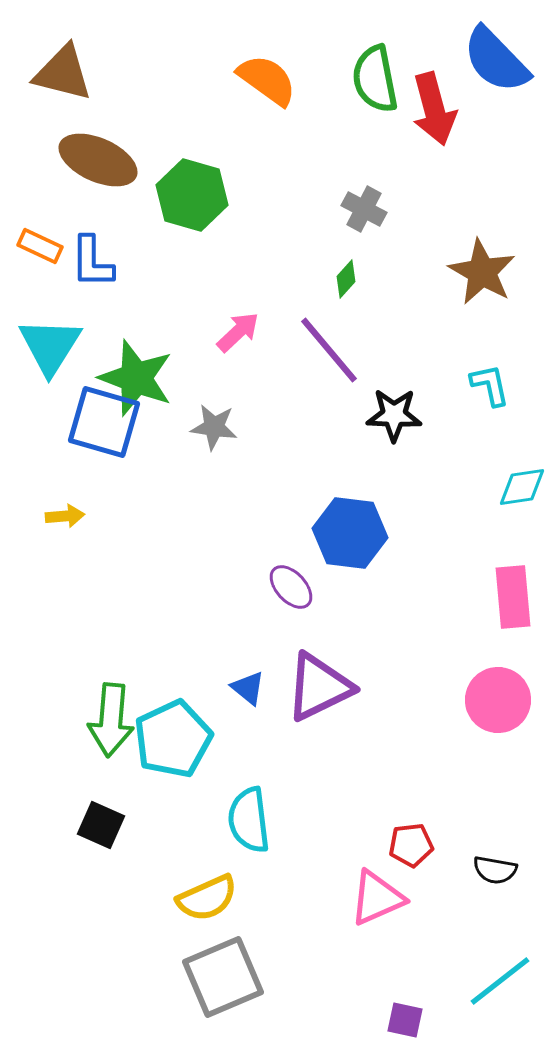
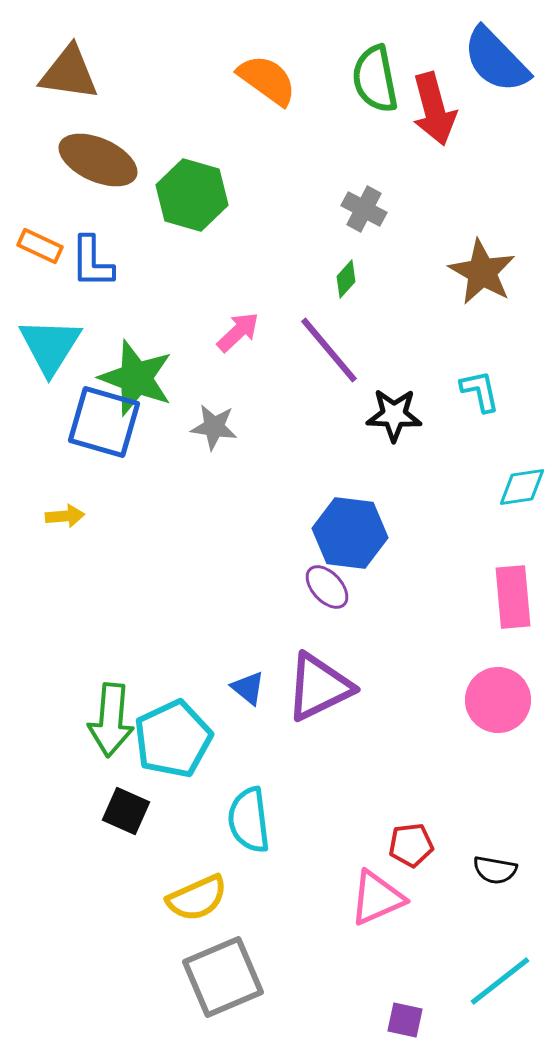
brown triangle: moved 6 px right; rotated 6 degrees counterclockwise
cyan L-shape: moved 10 px left, 6 px down
purple ellipse: moved 36 px right
black square: moved 25 px right, 14 px up
yellow semicircle: moved 10 px left
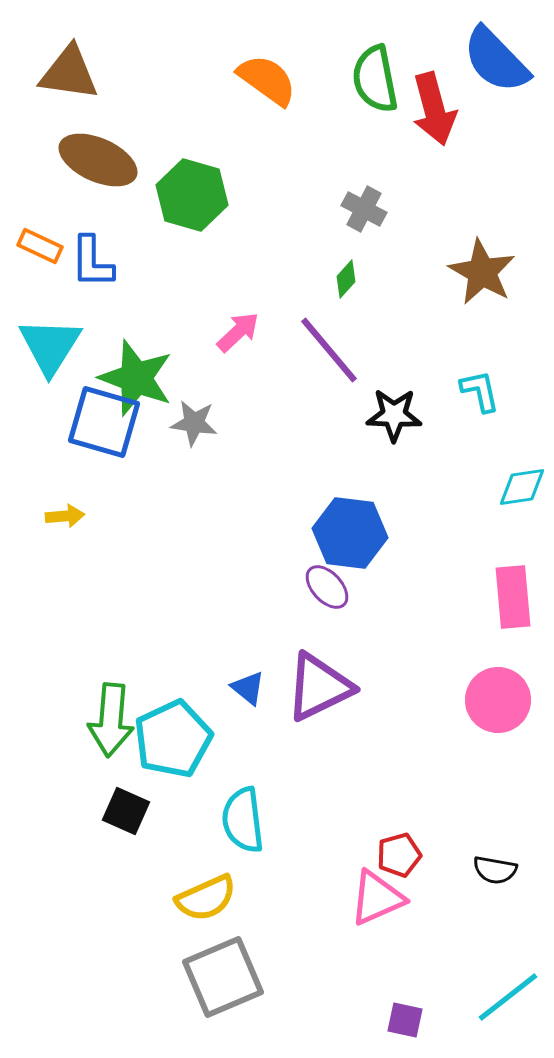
gray star: moved 20 px left, 4 px up
cyan semicircle: moved 6 px left
red pentagon: moved 12 px left, 10 px down; rotated 9 degrees counterclockwise
yellow semicircle: moved 9 px right
cyan line: moved 8 px right, 16 px down
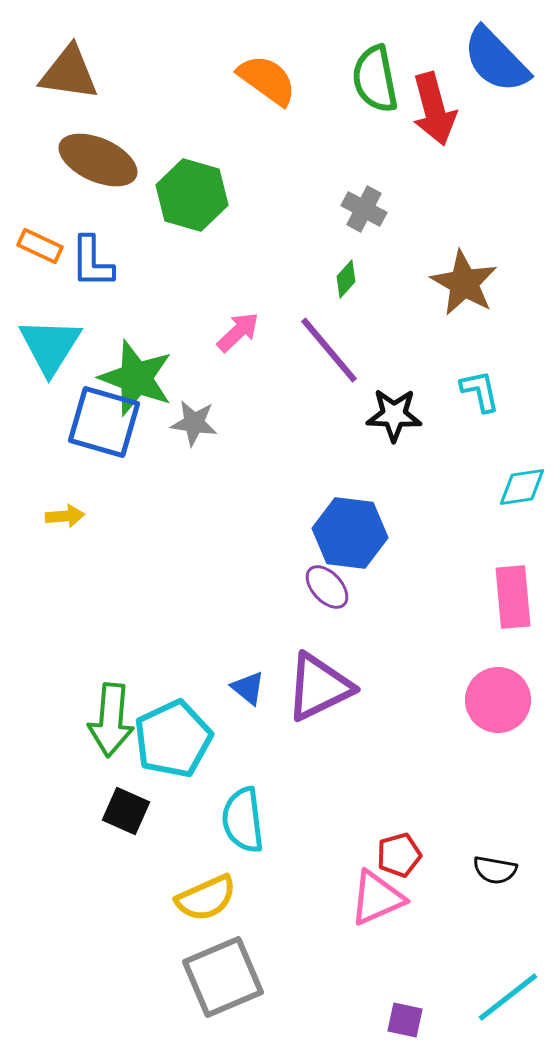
brown star: moved 18 px left, 11 px down
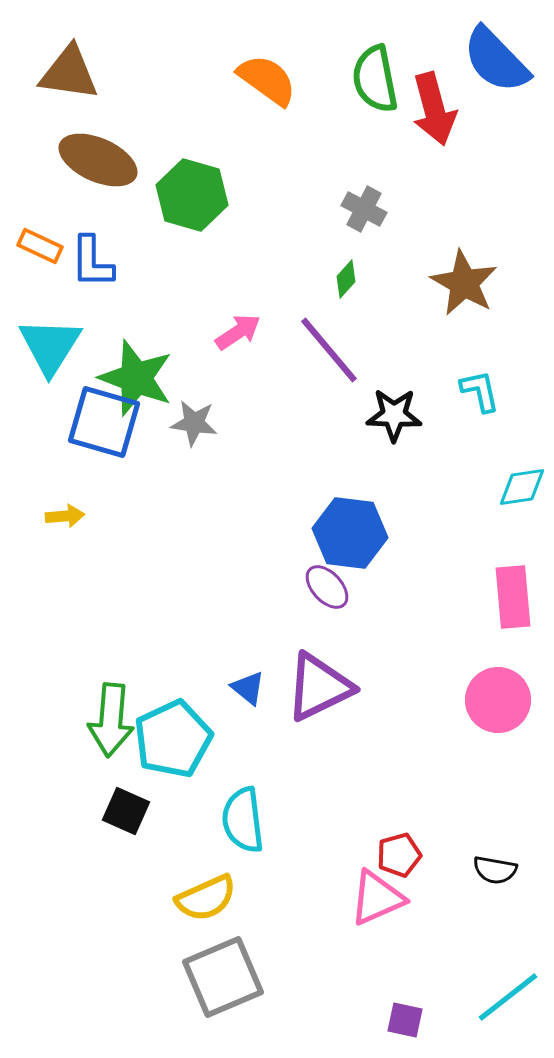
pink arrow: rotated 9 degrees clockwise
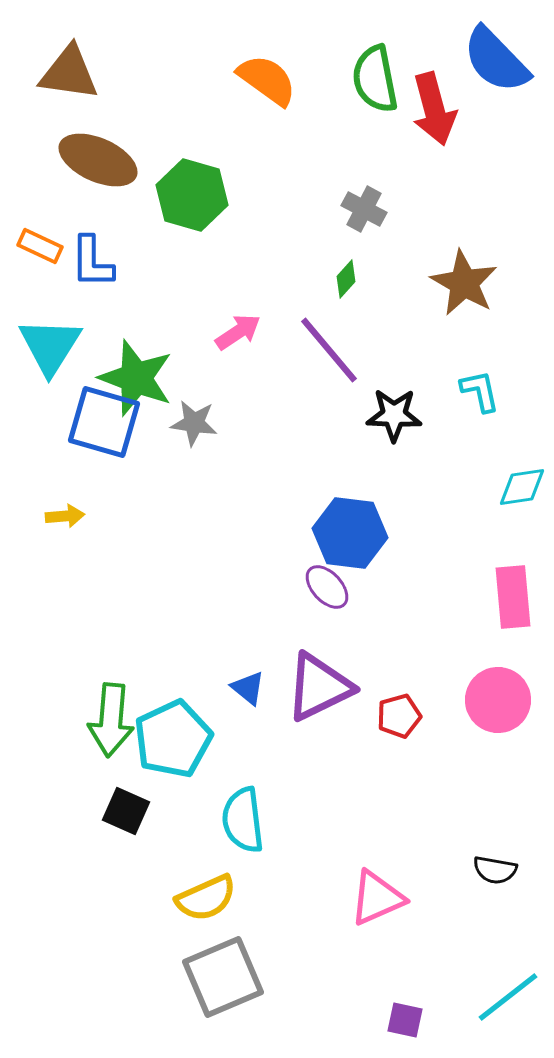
red pentagon: moved 139 px up
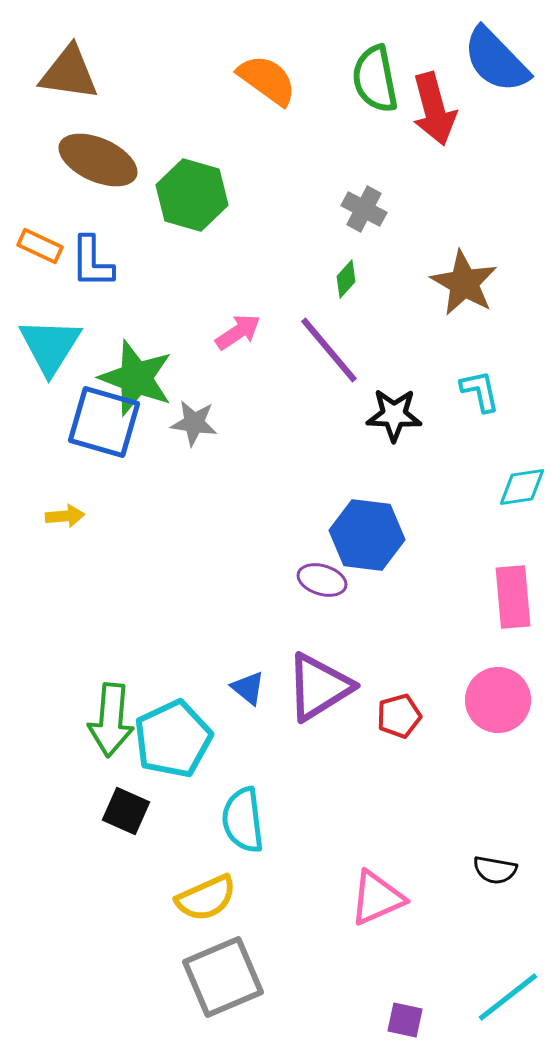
blue hexagon: moved 17 px right, 2 px down
purple ellipse: moved 5 px left, 7 px up; rotated 30 degrees counterclockwise
purple triangle: rotated 6 degrees counterclockwise
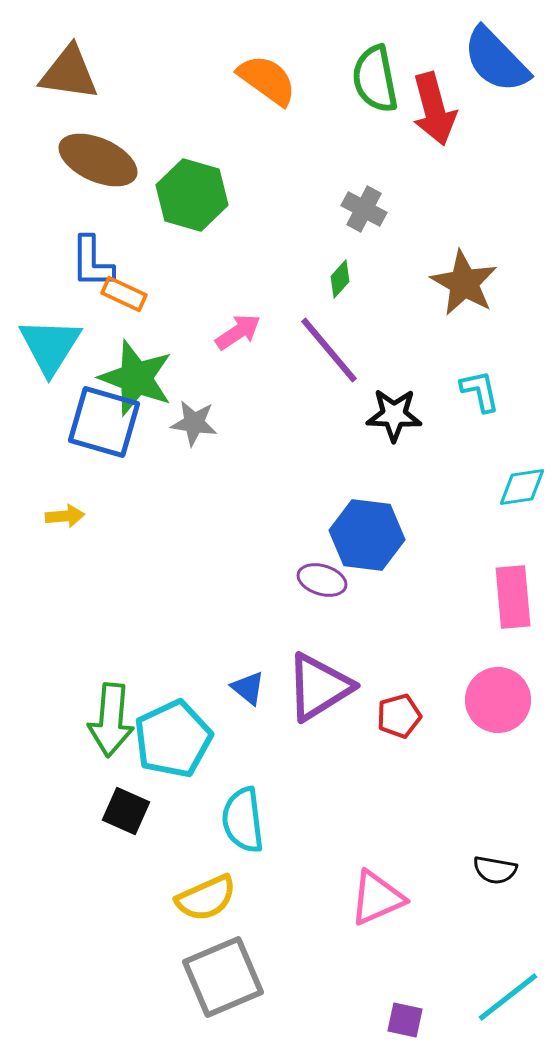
orange rectangle: moved 84 px right, 48 px down
green diamond: moved 6 px left
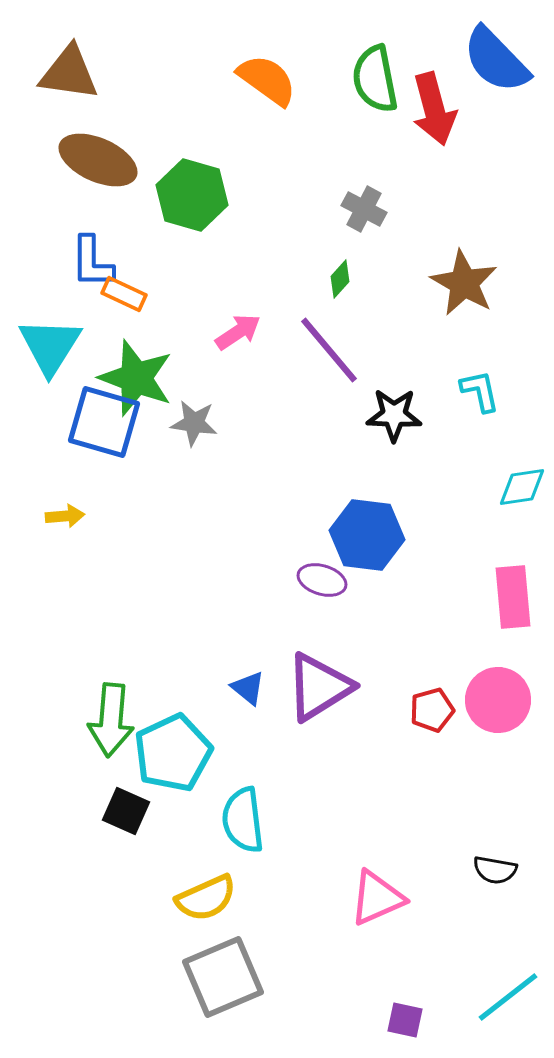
red pentagon: moved 33 px right, 6 px up
cyan pentagon: moved 14 px down
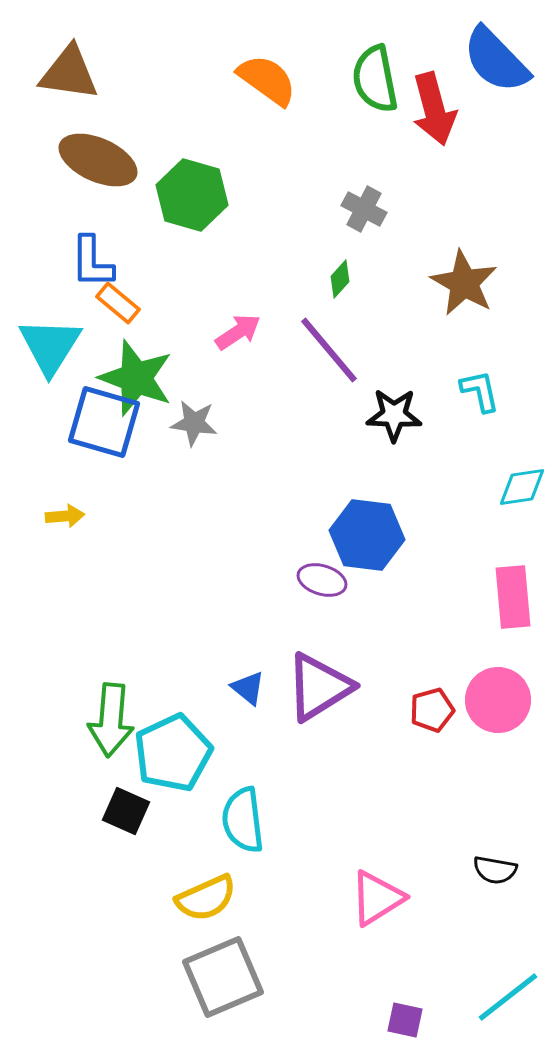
orange rectangle: moved 6 px left, 9 px down; rotated 15 degrees clockwise
pink triangle: rotated 8 degrees counterclockwise
